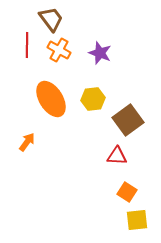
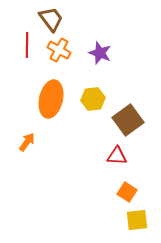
orange ellipse: rotated 45 degrees clockwise
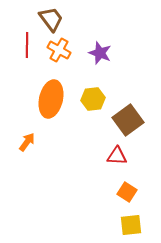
yellow square: moved 6 px left, 5 px down
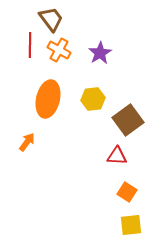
red line: moved 3 px right
purple star: rotated 20 degrees clockwise
orange ellipse: moved 3 px left
